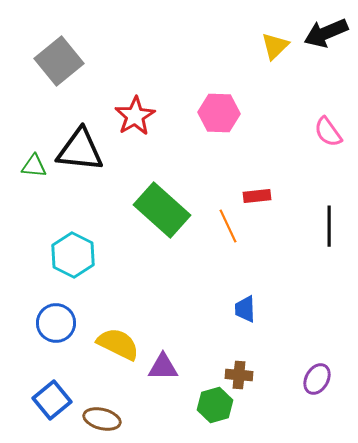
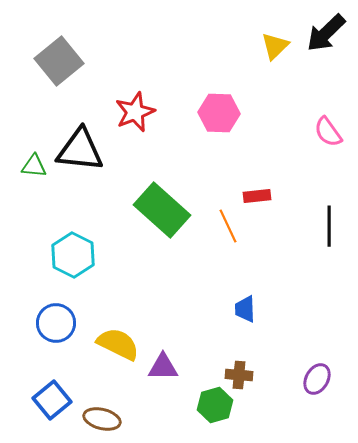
black arrow: rotated 21 degrees counterclockwise
red star: moved 4 px up; rotated 9 degrees clockwise
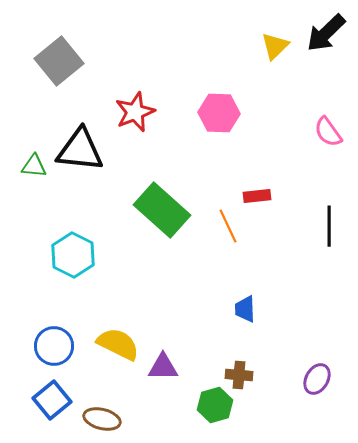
blue circle: moved 2 px left, 23 px down
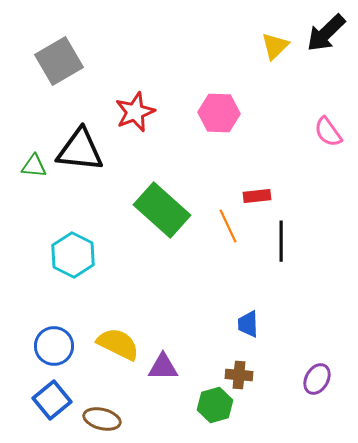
gray square: rotated 9 degrees clockwise
black line: moved 48 px left, 15 px down
blue trapezoid: moved 3 px right, 15 px down
